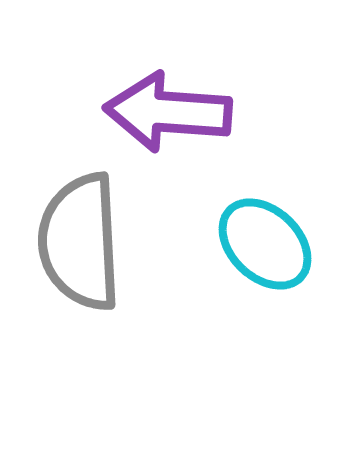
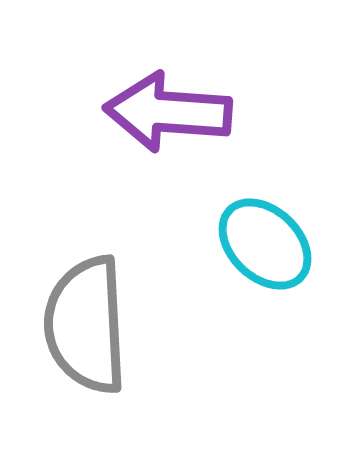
gray semicircle: moved 6 px right, 83 px down
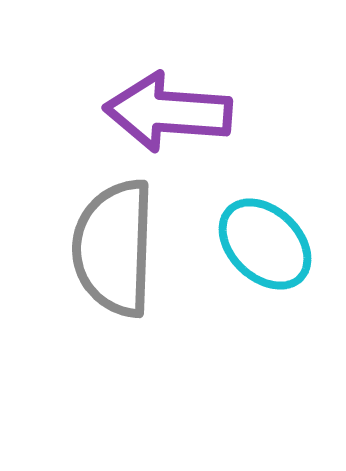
gray semicircle: moved 28 px right, 77 px up; rotated 5 degrees clockwise
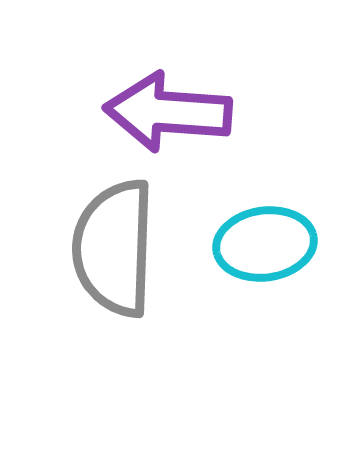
cyan ellipse: rotated 52 degrees counterclockwise
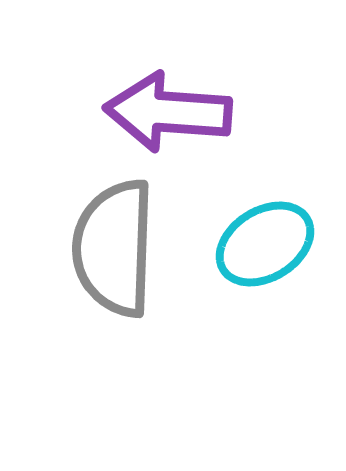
cyan ellipse: rotated 24 degrees counterclockwise
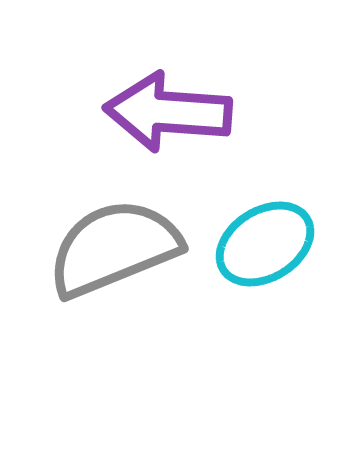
gray semicircle: rotated 66 degrees clockwise
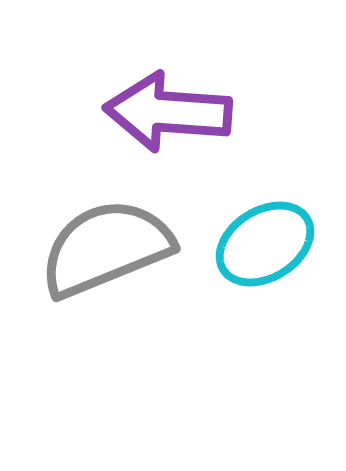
gray semicircle: moved 8 px left
